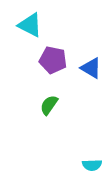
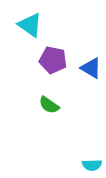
cyan triangle: rotated 8 degrees clockwise
green semicircle: rotated 90 degrees counterclockwise
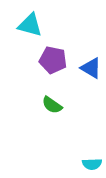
cyan triangle: rotated 20 degrees counterclockwise
green semicircle: moved 3 px right
cyan semicircle: moved 1 px up
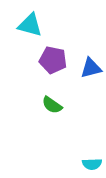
blue triangle: rotated 45 degrees counterclockwise
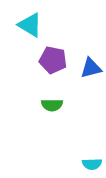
cyan triangle: rotated 16 degrees clockwise
green semicircle: rotated 35 degrees counterclockwise
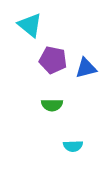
cyan triangle: rotated 8 degrees clockwise
blue triangle: moved 5 px left
cyan semicircle: moved 19 px left, 18 px up
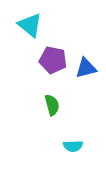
green semicircle: rotated 105 degrees counterclockwise
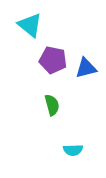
cyan semicircle: moved 4 px down
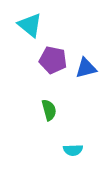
green semicircle: moved 3 px left, 5 px down
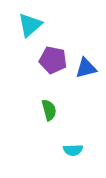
cyan triangle: rotated 40 degrees clockwise
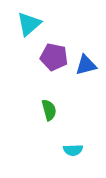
cyan triangle: moved 1 px left, 1 px up
purple pentagon: moved 1 px right, 3 px up
blue triangle: moved 3 px up
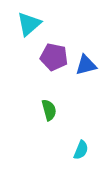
cyan semicircle: moved 8 px right; rotated 66 degrees counterclockwise
